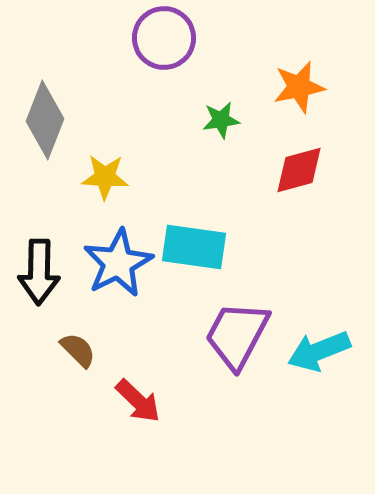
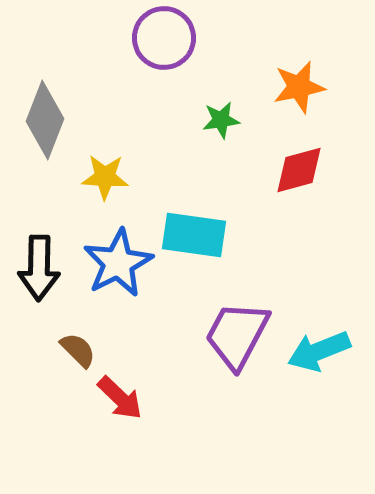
cyan rectangle: moved 12 px up
black arrow: moved 4 px up
red arrow: moved 18 px left, 3 px up
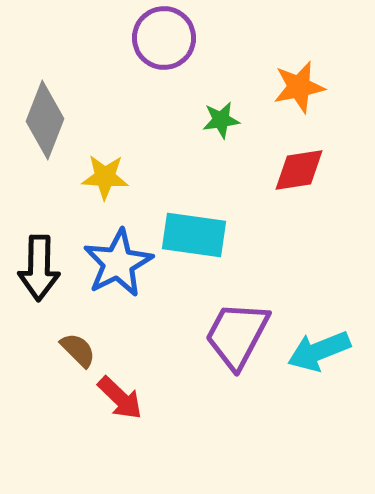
red diamond: rotated 6 degrees clockwise
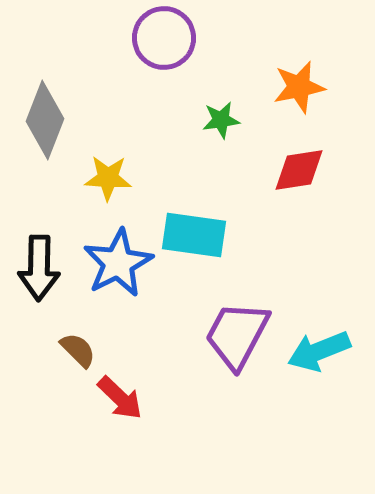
yellow star: moved 3 px right, 1 px down
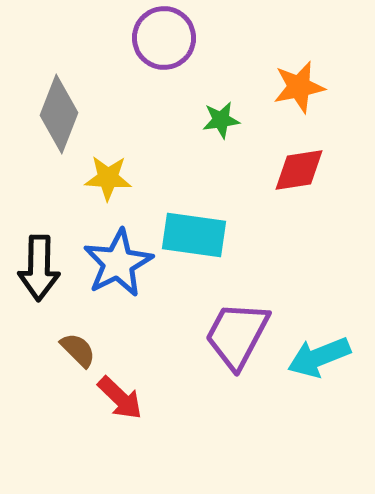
gray diamond: moved 14 px right, 6 px up
cyan arrow: moved 6 px down
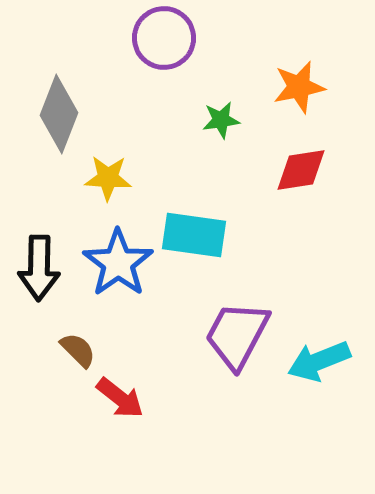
red diamond: moved 2 px right
blue star: rotated 8 degrees counterclockwise
cyan arrow: moved 4 px down
red arrow: rotated 6 degrees counterclockwise
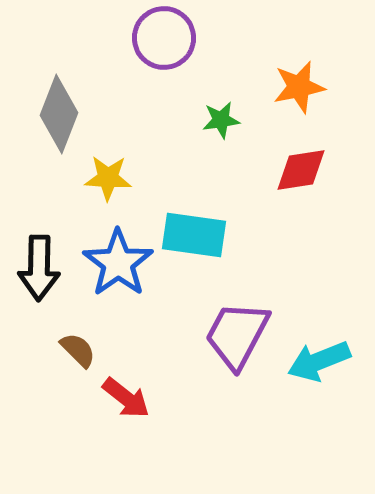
red arrow: moved 6 px right
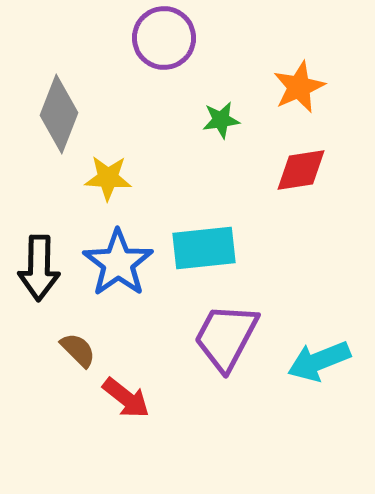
orange star: rotated 12 degrees counterclockwise
cyan rectangle: moved 10 px right, 13 px down; rotated 14 degrees counterclockwise
purple trapezoid: moved 11 px left, 2 px down
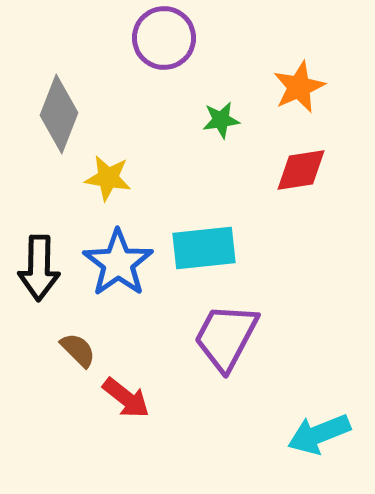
yellow star: rotated 6 degrees clockwise
cyan arrow: moved 73 px down
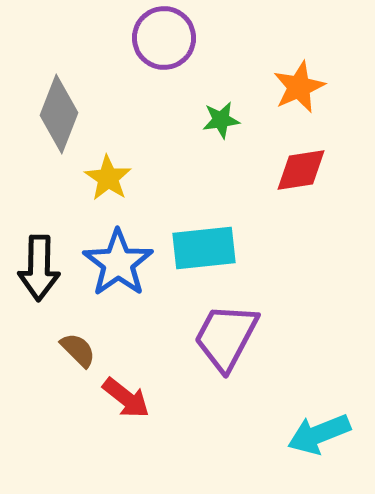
yellow star: rotated 24 degrees clockwise
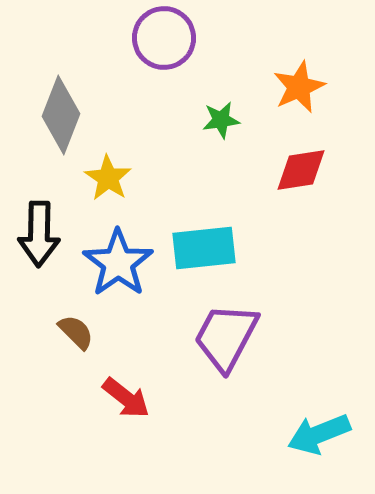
gray diamond: moved 2 px right, 1 px down
black arrow: moved 34 px up
brown semicircle: moved 2 px left, 18 px up
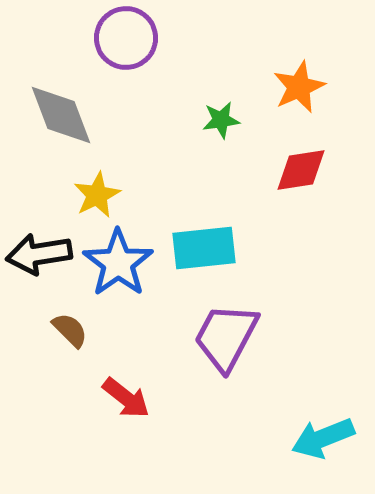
purple circle: moved 38 px left
gray diamond: rotated 42 degrees counterclockwise
yellow star: moved 11 px left, 17 px down; rotated 12 degrees clockwise
black arrow: moved 20 px down; rotated 80 degrees clockwise
brown semicircle: moved 6 px left, 2 px up
cyan arrow: moved 4 px right, 4 px down
